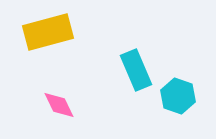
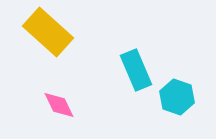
yellow rectangle: rotated 57 degrees clockwise
cyan hexagon: moved 1 px left, 1 px down
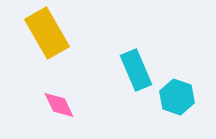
yellow rectangle: moved 1 px left, 1 px down; rotated 18 degrees clockwise
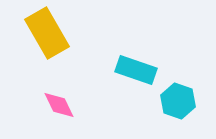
cyan rectangle: rotated 48 degrees counterclockwise
cyan hexagon: moved 1 px right, 4 px down
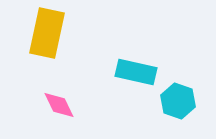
yellow rectangle: rotated 42 degrees clockwise
cyan rectangle: moved 2 px down; rotated 6 degrees counterclockwise
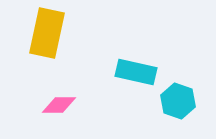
pink diamond: rotated 64 degrees counterclockwise
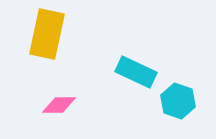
yellow rectangle: moved 1 px down
cyan rectangle: rotated 12 degrees clockwise
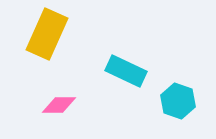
yellow rectangle: rotated 12 degrees clockwise
cyan rectangle: moved 10 px left, 1 px up
